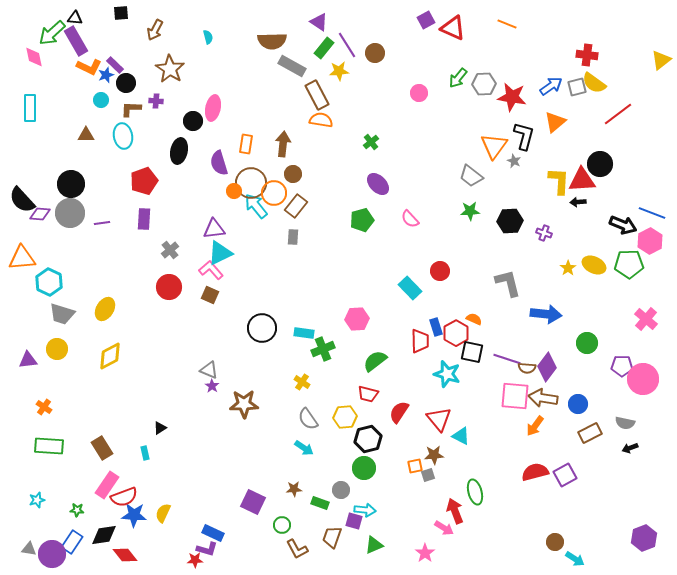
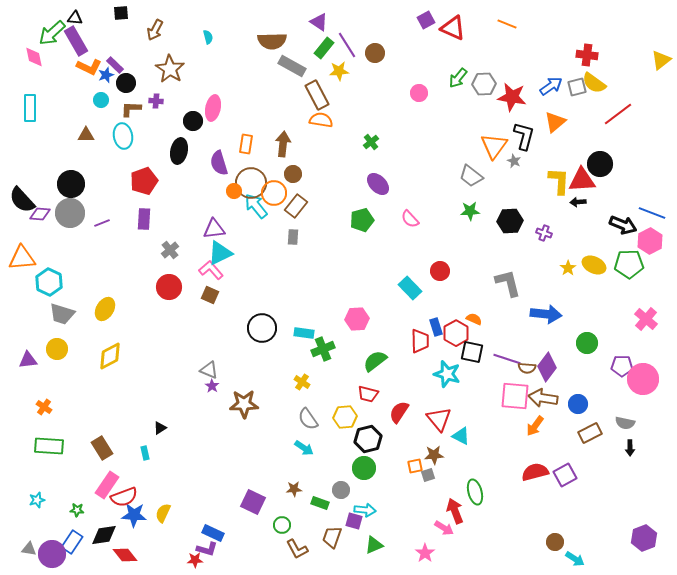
purple line at (102, 223): rotated 14 degrees counterclockwise
black arrow at (630, 448): rotated 70 degrees counterclockwise
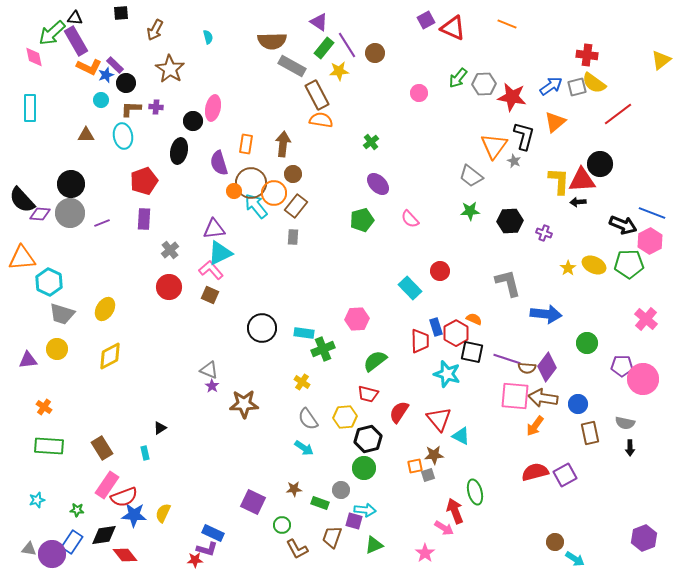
purple cross at (156, 101): moved 6 px down
brown rectangle at (590, 433): rotated 75 degrees counterclockwise
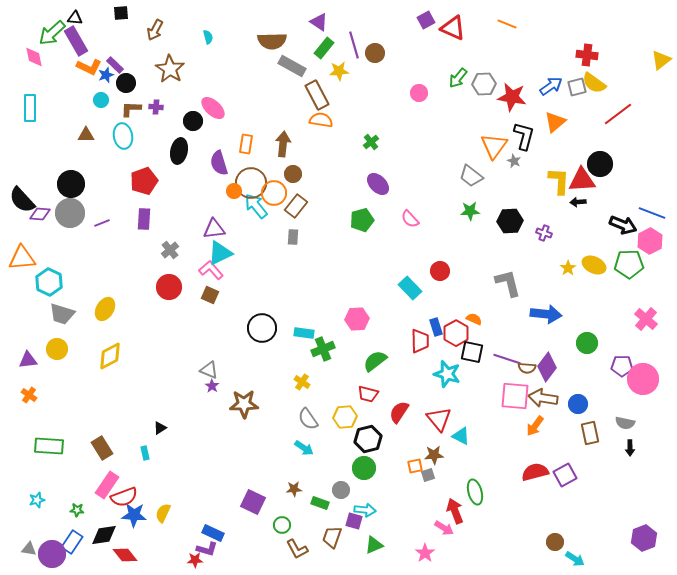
purple line at (347, 45): moved 7 px right; rotated 16 degrees clockwise
pink ellipse at (213, 108): rotated 60 degrees counterclockwise
orange cross at (44, 407): moved 15 px left, 12 px up
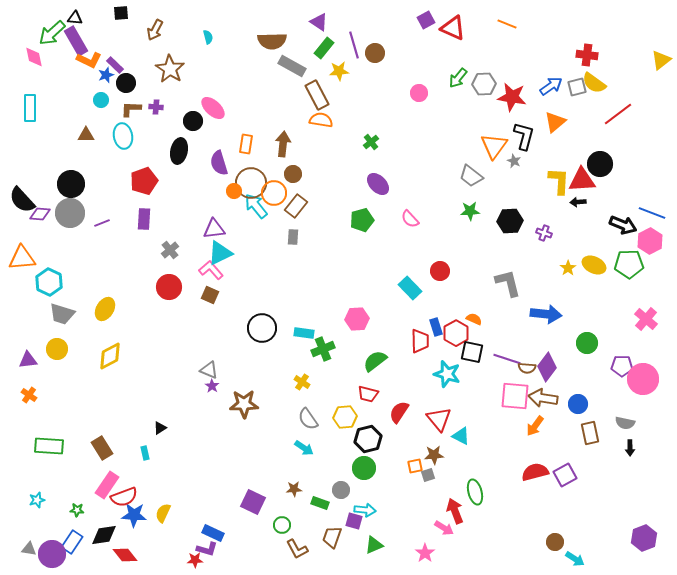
orange L-shape at (89, 67): moved 7 px up
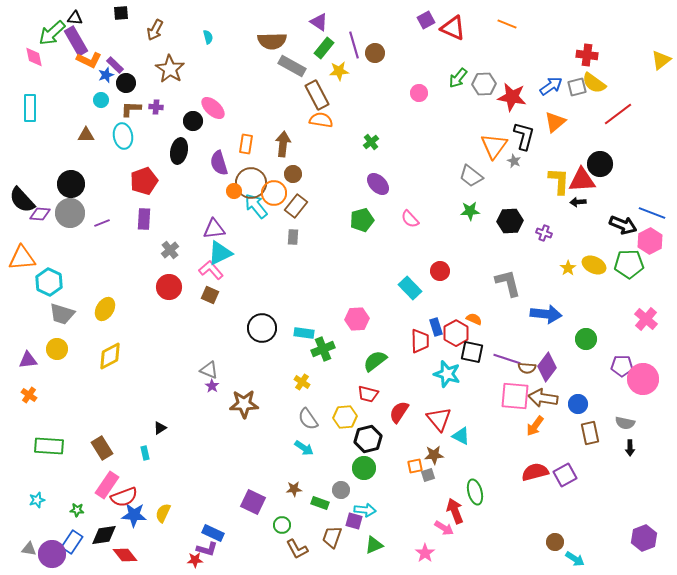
green circle at (587, 343): moved 1 px left, 4 px up
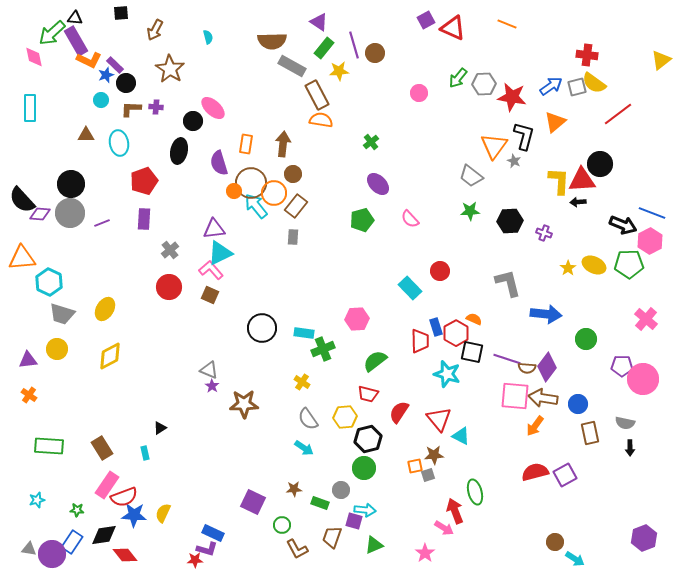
cyan ellipse at (123, 136): moved 4 px left, 7 px down
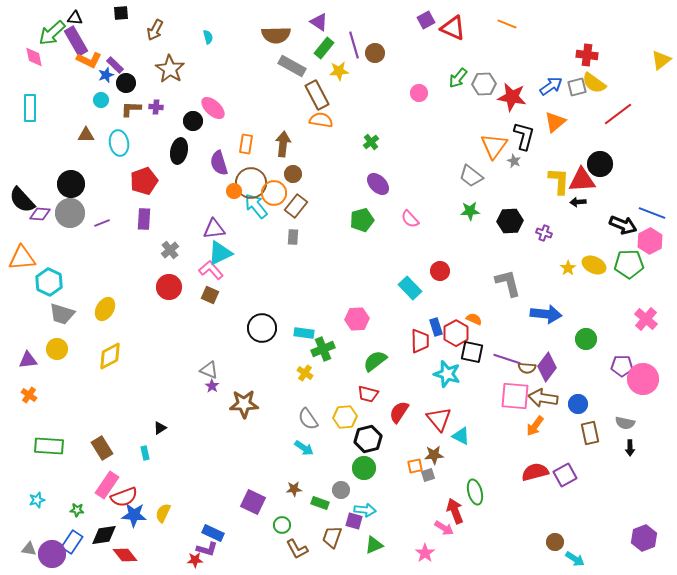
brown semicircle at (272, 41): moved 4 px right, 6 px up
yellow cross at (302, 382): moved 3 px right, 9 px up
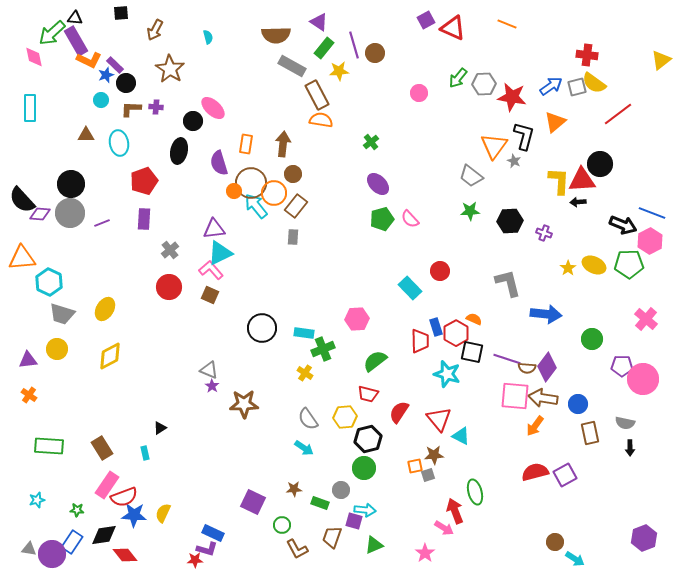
green pentagon at (362, 220): moved 20 px right, 1 px up
green circle at (586, 339): moved 6 px right
